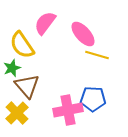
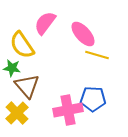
green star: rotated 30 degrees clockwise
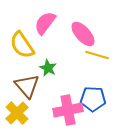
green star: moved 36 px right; rotated 18 degrees clockwise
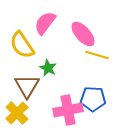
brown triangle: rotated 12 degrees clockwise
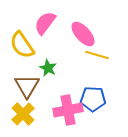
yellow cross: moved 6 px right, 1 px down
